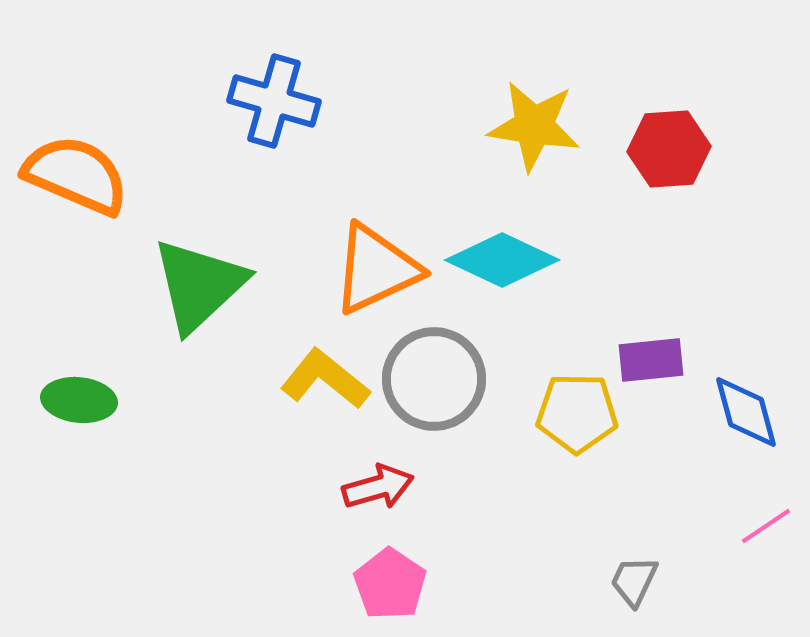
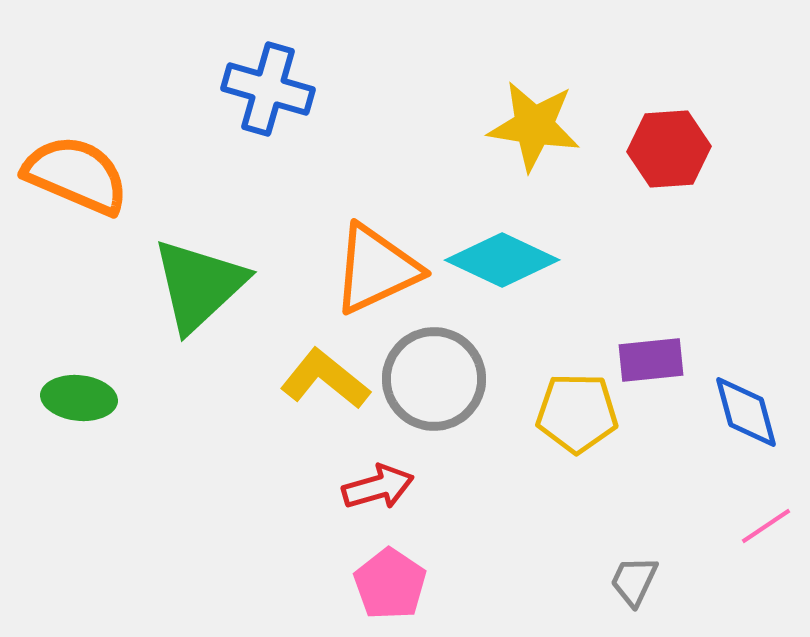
blue cross: moved 6 px left, 12 px up
green ellipse: moved 2 px up
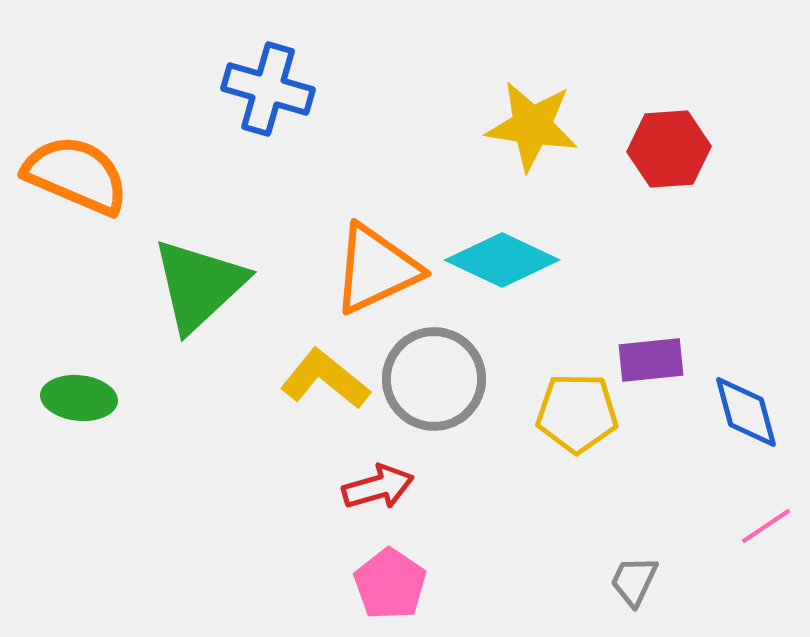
yellow star: moved 2 px left
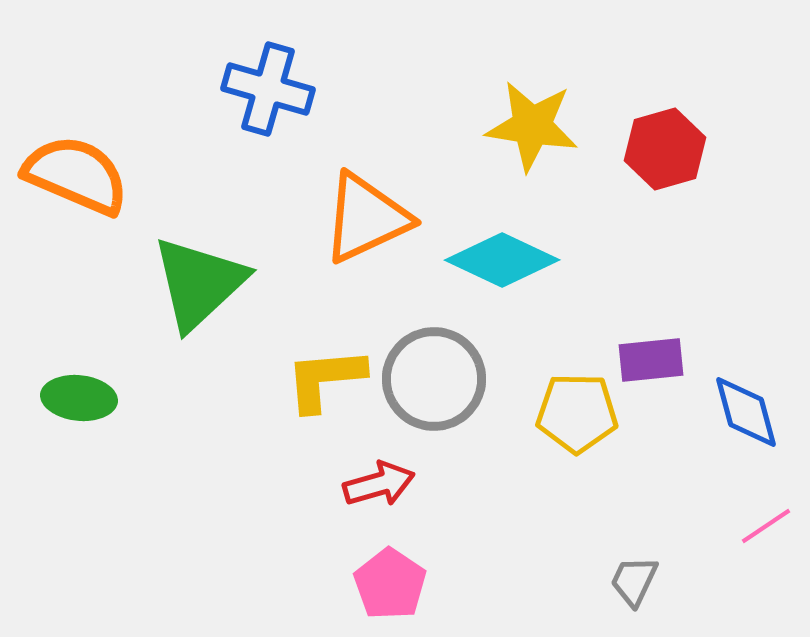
red hexagon: moved 4 px left; rotated 12 degrees counterclockwise
orange triangle: moved 10 px left, 51 px up
green triangle: moved 2 px up
yellow L-shape: rotated 44 degrees counterclockwise
red arrow: moved 1 px right, 3 px up
